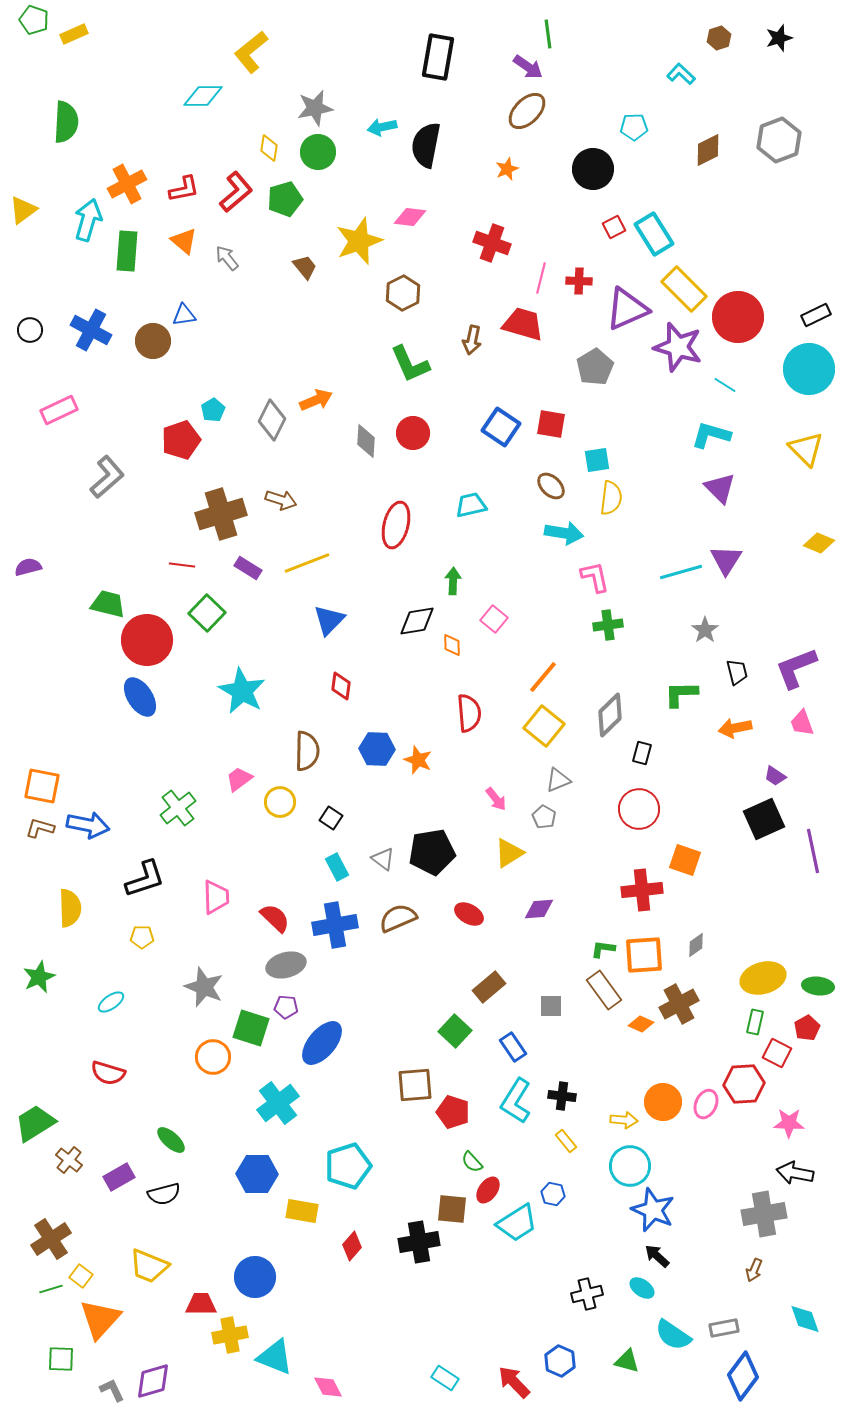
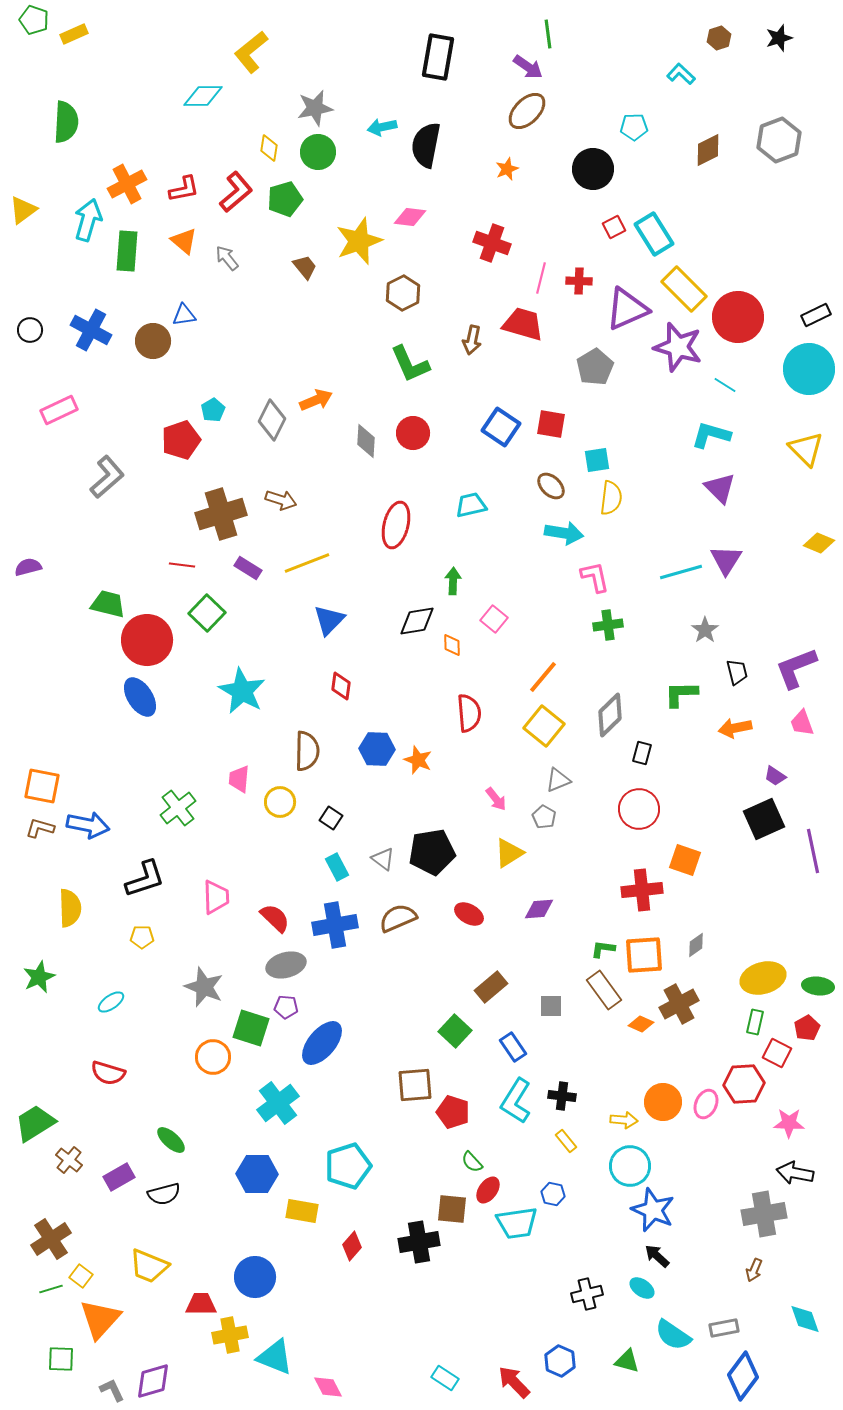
pink trapezoid at (239, 779): rotated 48 degrees counterclockwise
brown rectangle at (489, 987): moved 2 px right
cyan trapezoid at (517, 1223): rotated 24 degrees clockwise
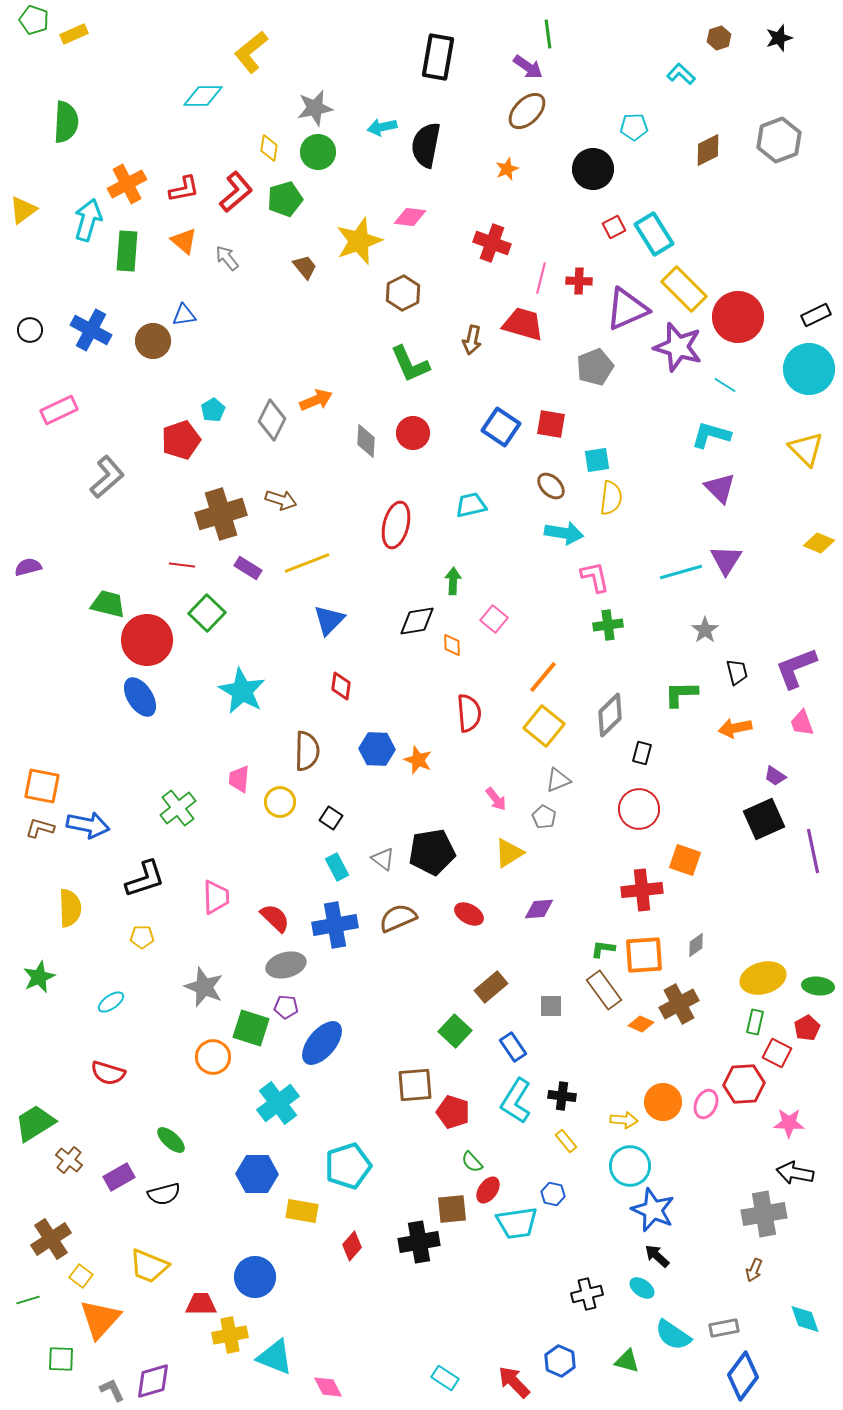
gray pentagon at (595, 367): rotated 9 degrees clockwise
brown square at (452, 1209): rotated 12 degrees counterclockwise
green line at (51, 1289): moved 23 px left, 11 px down
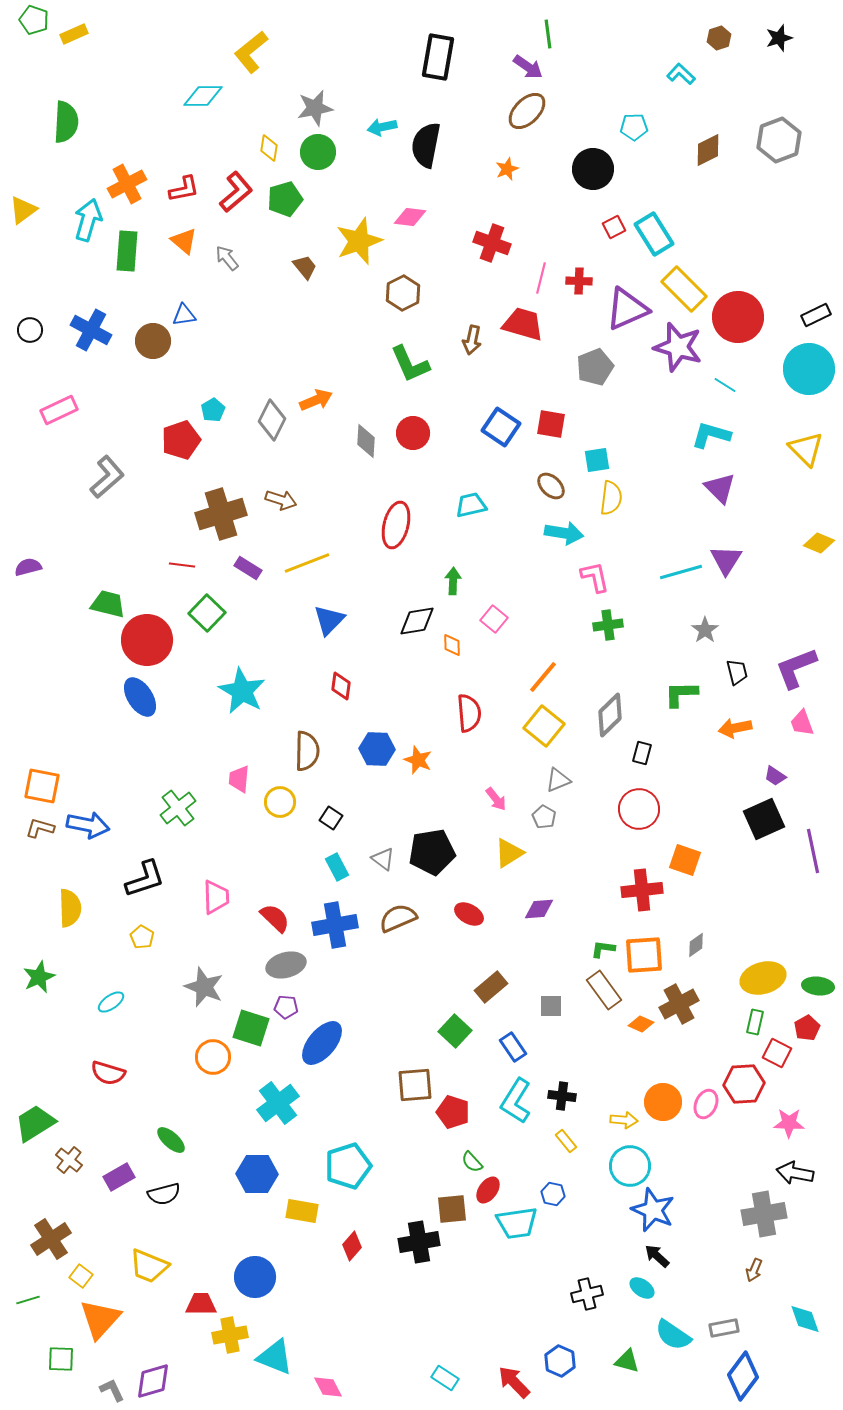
yellow pentagon at (142, 937): rotated 30 degrees clockwise
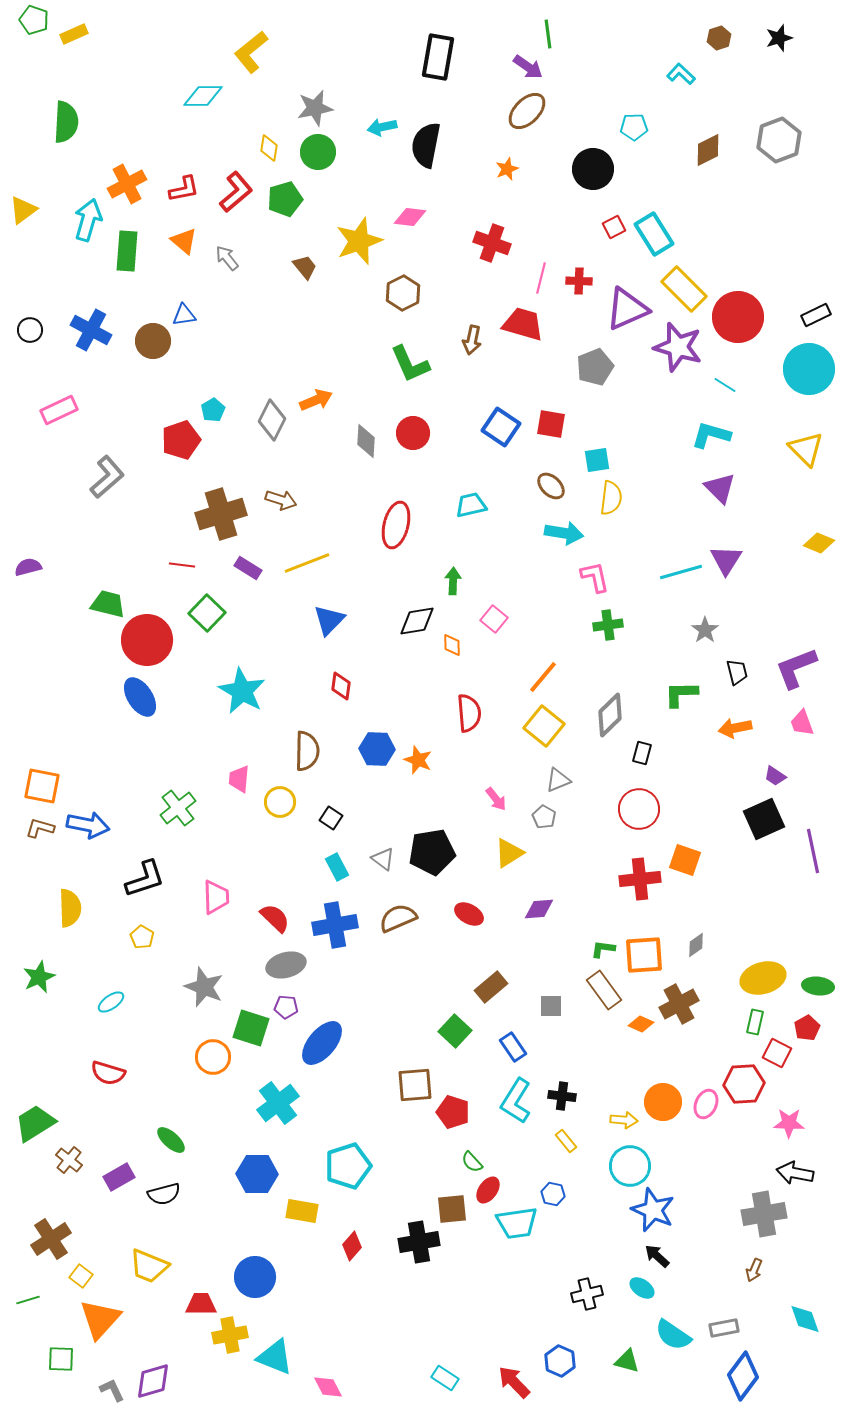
red cross at (642, 890): moved 2 px left, 11 px up
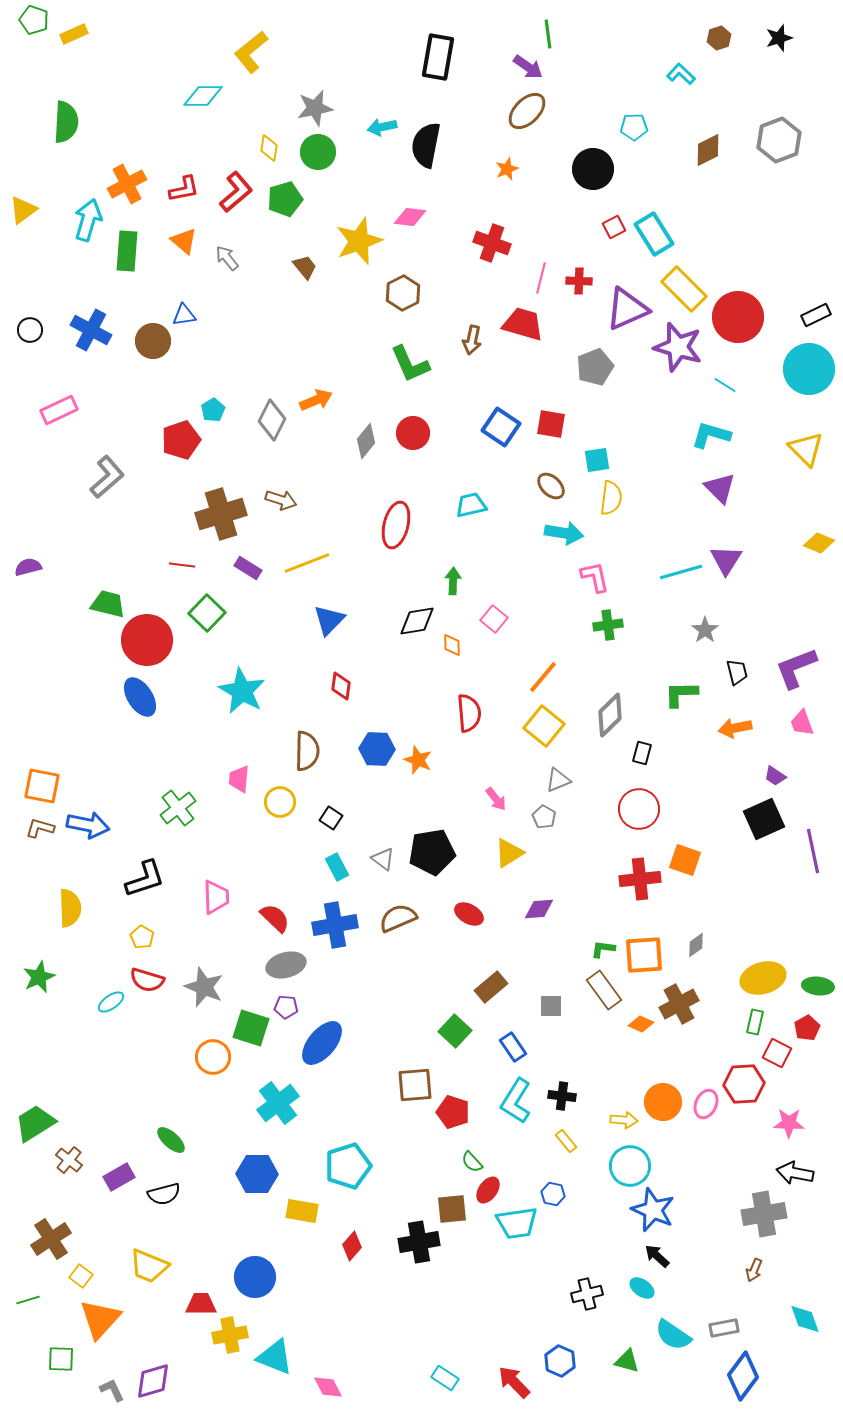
gray diamond at (366, 441): rotated 36 degrees clockwise
red semicircle at (108, 1073): moved 39 px right, 93 px up
